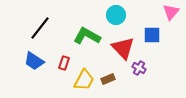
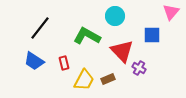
cyan circle: moved 1 px left, 1 px down
red triangle: moved 1 px left, 3 px down
red rectangle: rotated 32 degrees counterclockwise
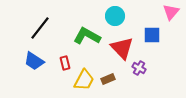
red triangle: moved 3 px up
red rectangle: moved 1 px right
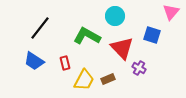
blue square: rotated 18 degrees clockwise
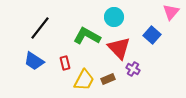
cyan circle: moved 1 px left, 1 px down
blue square: rotated 24 degrees clockwise
red triangle: moved 3 px left
purple cross: moved 6 px left, 1 px down
